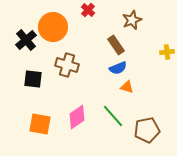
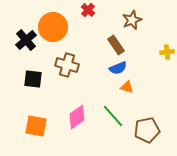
orange square: moved 4 px left, 2 px down
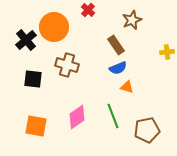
orange circle: moved 1 px right
green line: rotated 20 degrees clockwise
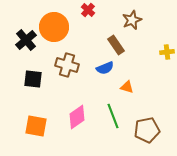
blue semicircle: moved 13 px left
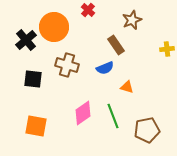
yellow cross: moved 3 px up
pink diamond: moved 6 px right, 4 px up
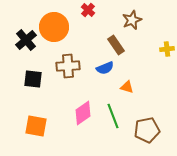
brown cross: moved 1 px right, 1 px down; rotated 20 degrees counterclockwise
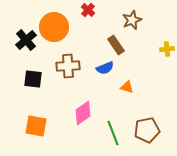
green line: moved 17 px down
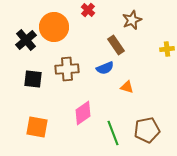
brown cross: moved 1 px left, 3 px down
orange square: moved 1 px right, 1 px down
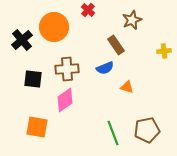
black cross: moved 4 px left
yellow cross: moved 3 px left, 2 px down
pink diamond: moved 18 px left, 13 px up
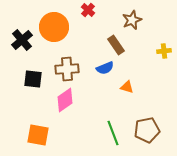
orange square: moved 1 px right, 8 px down
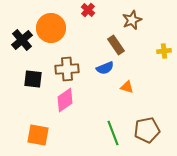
orange circle: moved 3 px left, 1 px down
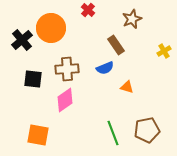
brown star: moved 1 px up
yellow cross: rotated 24 degrees counterclockwise
